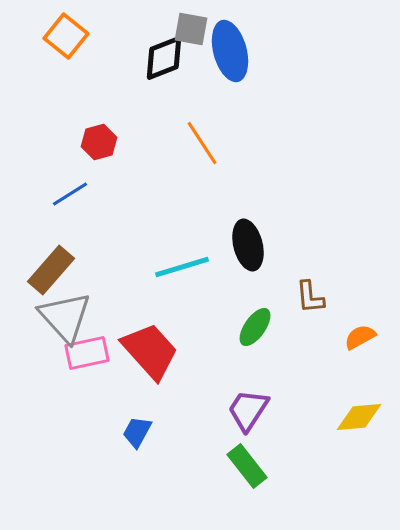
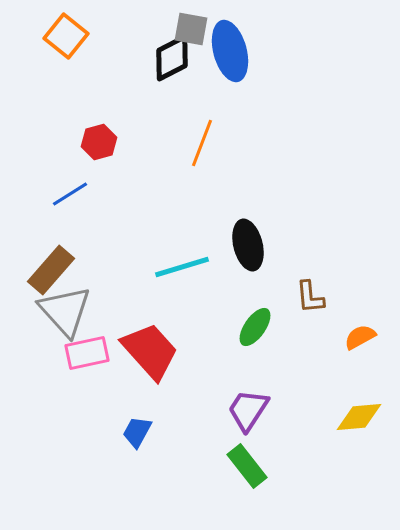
black diamond: moved 8 px right; rotated 6 degrees counterclockwise
orange line: rotated 54 degrees clockwise
gray triangle: moved 6 px up
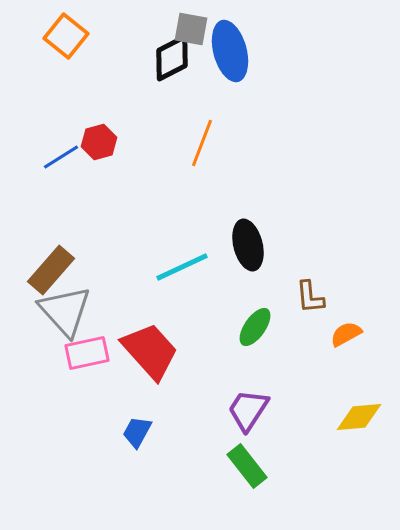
blue line: moved 9 px left, 37 px up
cyan line: rotated 8 degrees counterclockwise
orange semicircle: moved 14 px left, 3 px up
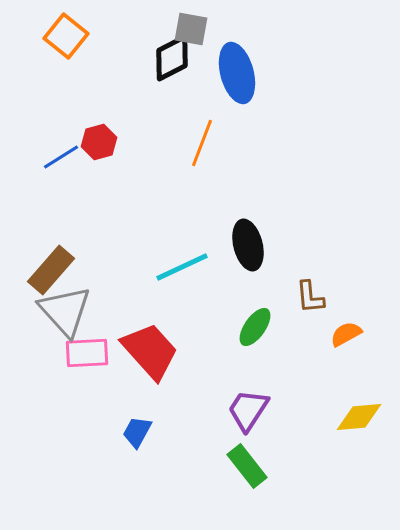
blue ellipse: moved 7 px right, 22 px down
pink rectangle: rotated 9 degrees clockwise
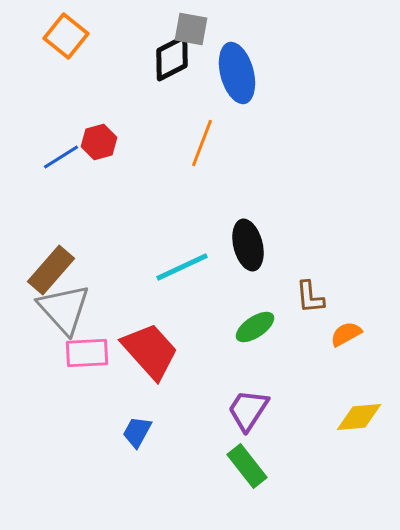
gray triangle: moved 1 px left, 2 px up
green ellipse: rotated 21 degrees clockwise
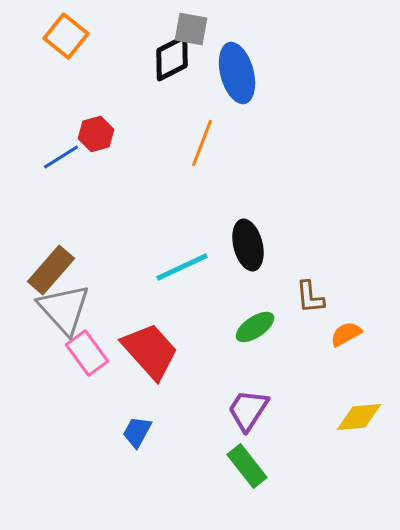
red hexagon: moved 3 px left, 8 px up
pink rectangle: rotated 57 degrees clockwise
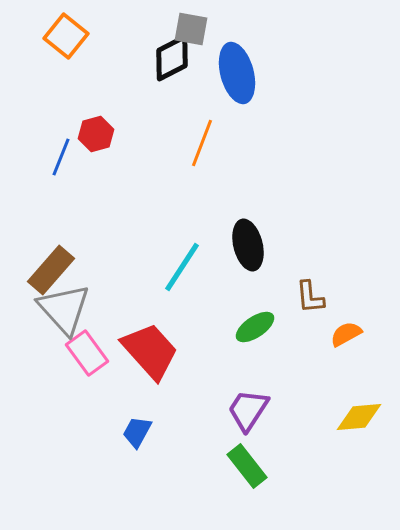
blue line: rotated 36 degrees counterclockwise
cyan line: rotated 32 degrees counterclockwise
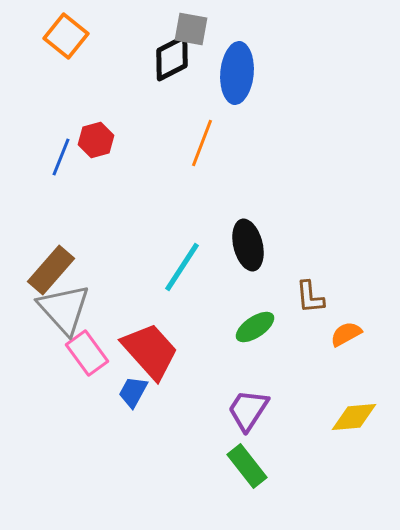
blue ellipse: rotated 20 degrees clockwise
red hexagon: moved 6 px down
yellow diamond: moved 5 px left
blue trapezoid: moved 4 px left, 40 px up
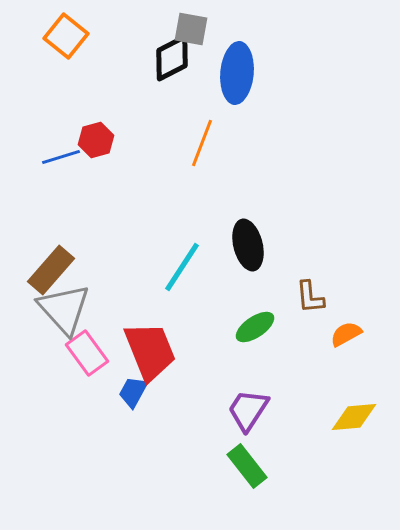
blue line: rotated 51 degrees clockwise
red trapezoid: rotated 20 degrees clockwise
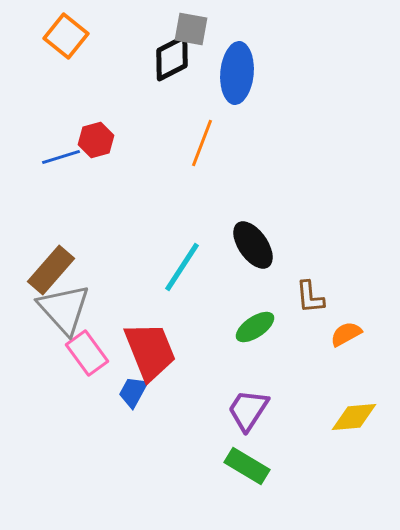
black ellipse: moved 5 px right; rotated 21 degrees counterclockwise
green rectangle: rotated 21 degrees counterclockwise
